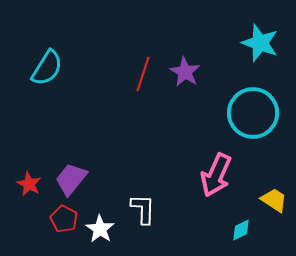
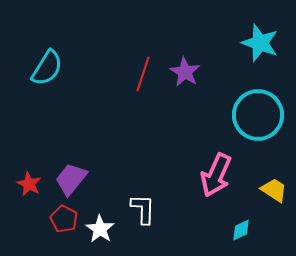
cyan circle: moved 5 px right, 2 px down
yellow trapezoid: moved 10 px up
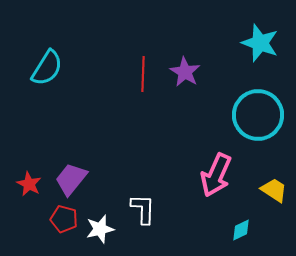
red line: rotated 16 degrees counterclockwise
red pentagon: rotated 12 degrees counterclockwise
white star: rotated 24 degrees clockwise
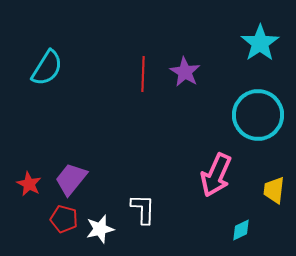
cyan star: rotated 18 degrees clockwise
yellow trapezoid: rotated 116 degrees counterclockwise
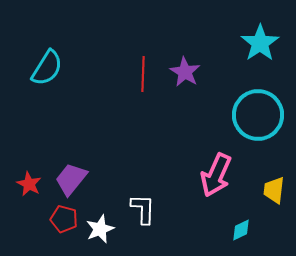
white star: rotated 8 degrees counterclockwise
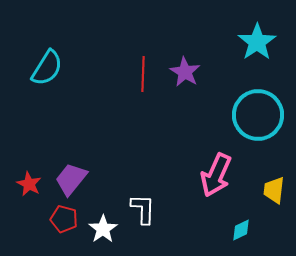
cyan star: moved 3 px left, 1 px up
white star: moved 3 px right; rotated 12 degrees counterclockwise
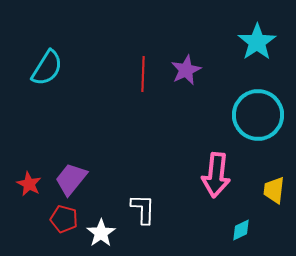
purple star: moved 1 px right, 2 px up; rotated 16 degrees clockwise
pink arrow: rotated 18 degrees counterclockwise
white star: moved 2 px left, 4 px down
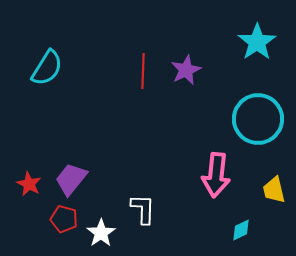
red line: moved 3 px up
cyan circle: moved 4 px down
yellow trapezoid: rotated 20 degrees counterclockwise
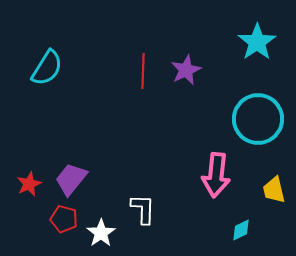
red star: rotated 20 degrees clockwise
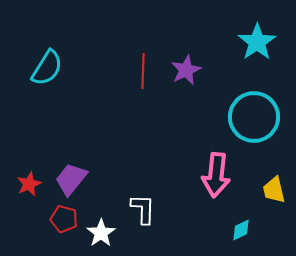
cyan circle: moved 4 px left, 2 px up
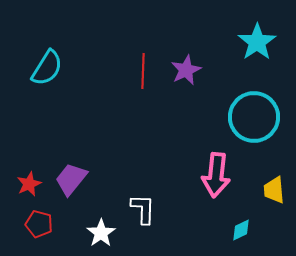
yellow trapezoid: rotated 8 degrees clockwise
red pentagon: moved 25 px left, 5 px down
